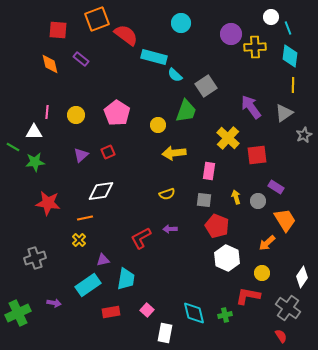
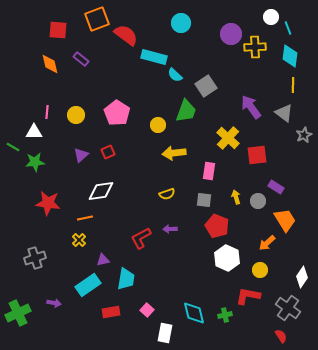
gray triangle at (284, 113): rotated 48 degrees counterclockwise
yellow circle at (262, 273): moved 2 px left, 3 px up
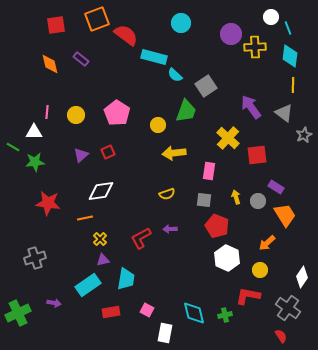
red square at (58, 30): moved 2 px left, 5 px up; rotated 12 degrees counterclockwise
orange trapezoid at (285, 220): moved 5 px up
yellow cross at (79, 240): moved 21 px right, 1 px up
pink square at (147, 310): rotated 16 degrees counterclockwise
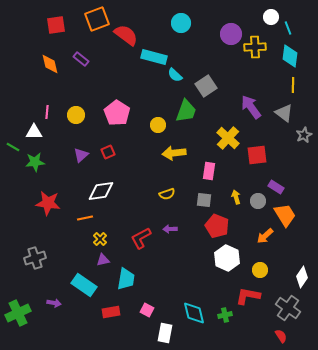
orange arrow at (267, 243): moved 2 px left, 7 px up
cyan rectangle at (88, 285): moved 4 px left; rotated 70 degrees clockwise
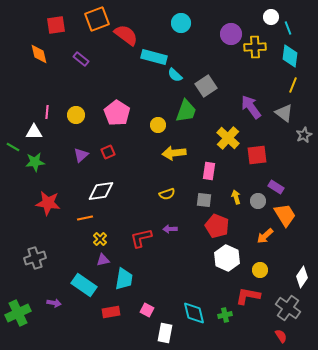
orange diamond at (50, 64): moved 11 px left, 10 px up
yellow line at (293, 85): rotated 21 degrees clockwise
red L-shape at (141, 238): rotated 15 degrees clockwise
cyan trapezoid at (126, 279): moved 2 px left
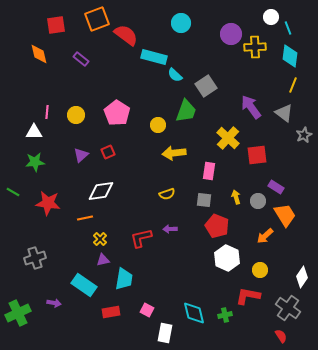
green line at (13, 147): moved 45 px down
